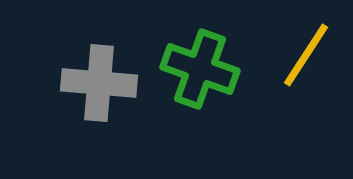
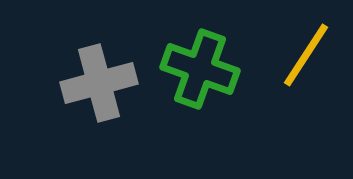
gray cross: rotated 20 degrees counterclockwise
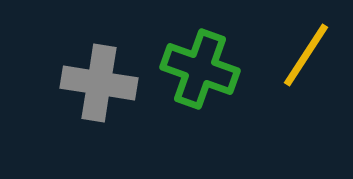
gray cross: rotated 24 degrees clockwise
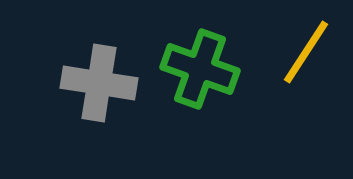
yellow line: moved 3 px up
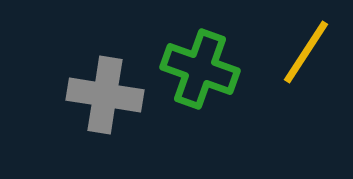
gray cross: moved 6 px right, 12 px down
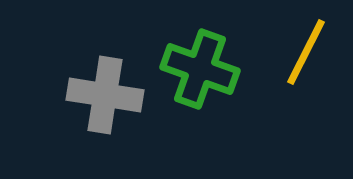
yellow line: rotated 6 degrees counterclockwise
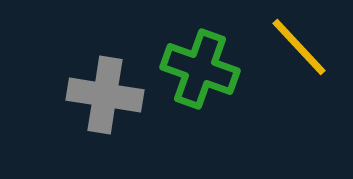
yellow line: moved 7 px left, 5 px up; rotated 70 degrees counterclockwise
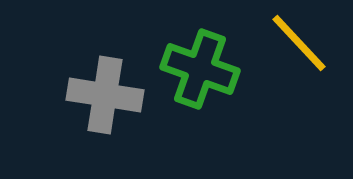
yellow line: moved 4 px up
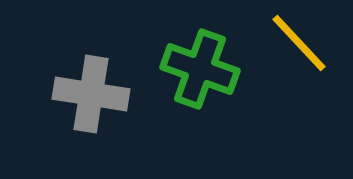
gray cross: moved 14 px left, 1 px up
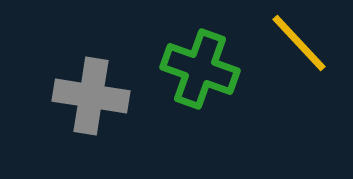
gray cross: moved 2 px down
